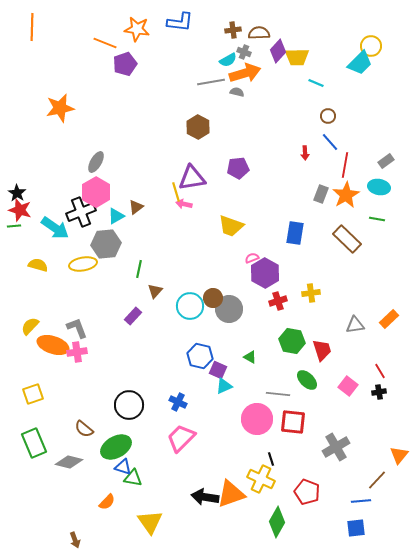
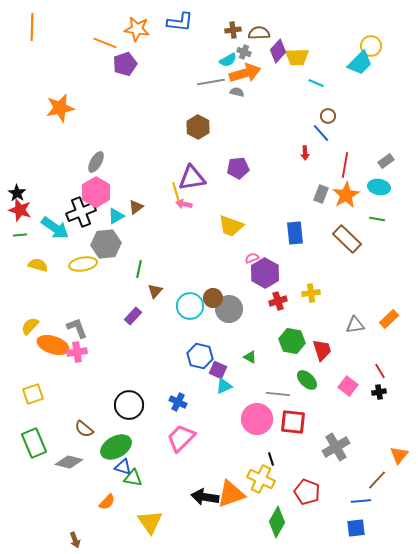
blue line at (330, 142): moved 9 px left, 9 px up
green line at (14, 226): moved 6 px right, 9 px down
blue rectangle at (295, 233): rotated 15 degrees counterclockwise
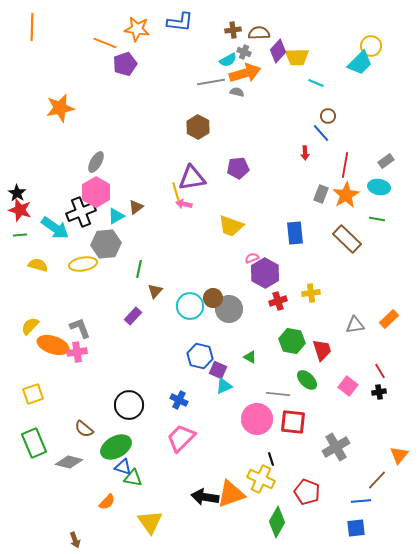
gray L-shape at (77, 328): moved 3 px right
blue cross at (178, 402): moved 1 px right, 2 px up
